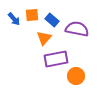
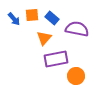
blue rectangle: moved 2 px up
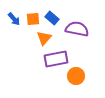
orange square: moved 1 px right, 4 px down
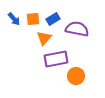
blue rectangle: moved 1 px right, 1 px down; rotated 72 degrees counterclockwise
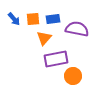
blue rectangle: rotated 24 degrees clockwise
orange circle: moved 3 px left
